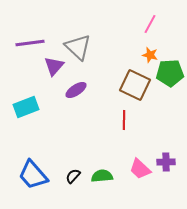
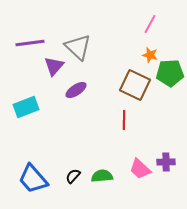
blue trapezoid: moved 4 px down
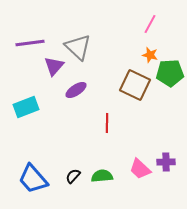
red line: moved 17 px left, 3 px down
